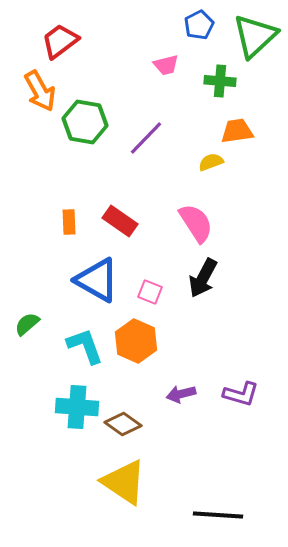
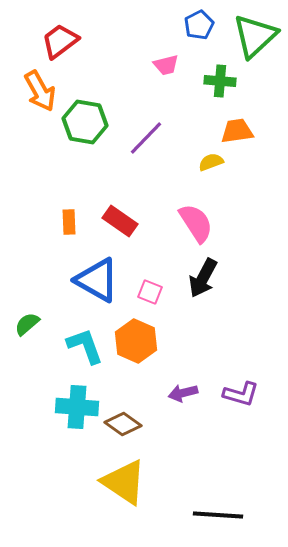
purple arrow: moved 2 px right, 1 px up
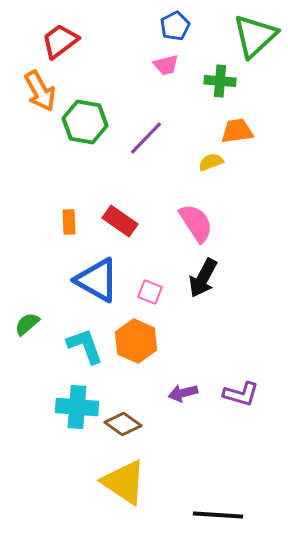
blue pentagon: moved 24 px left, 1 px down
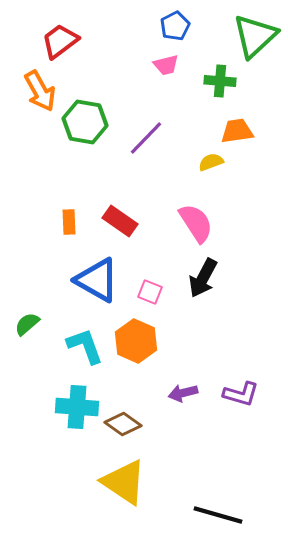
black line: rotated 12 degrees clockwise
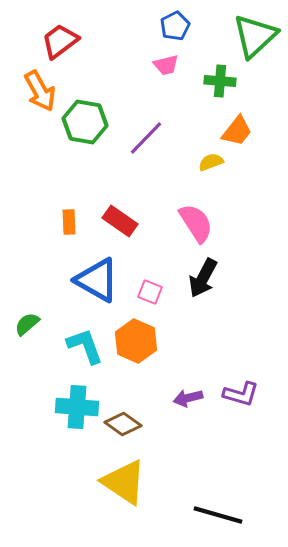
orange trapezoid: rotated 136 degrees clockwise
purple arrow: moved 5 px right, 5 px down
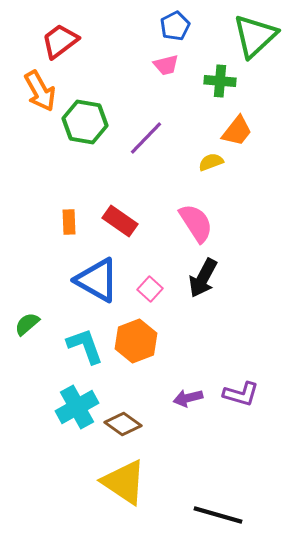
pink square: moved 3 px up; rotated 20 degrees clockwise
orange hexagon: rotated 15 degrees clockwise
cyan cross: rotated 33 degrees counterclockwise
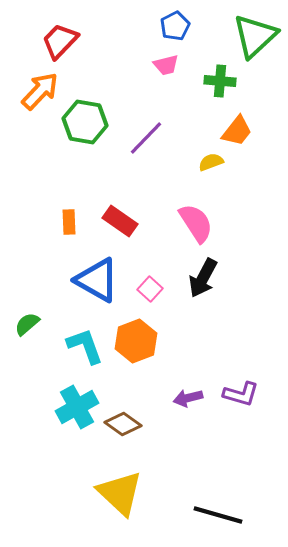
red trapezoid: rotated 9 degrees counterclockwise
orange arrow: rotated 108 degrees counterclockwise
yellow triangle: moved 4 px left, 11 px down; rotated 9 degrees clockwise
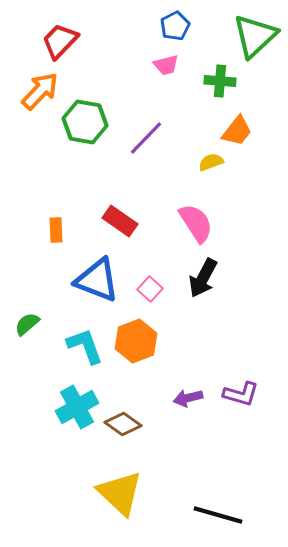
orange rectangle: moved 13 px left, 8 px down
blue triangle: rotated 9 degrees counterclockwise
